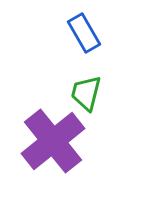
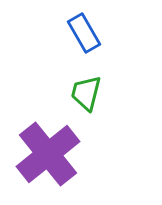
purple cross: moved 5 px left, 13 px down
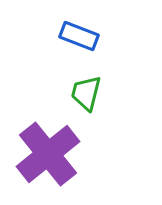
blue rectangle: moved 5 px left, 3 px down; rotated 39 degrees counterclockwise
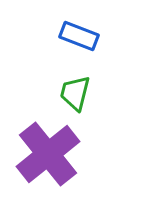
green trapezoid: moved 11 px left
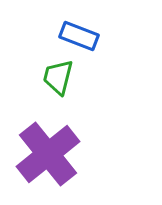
green trapezoid: moved 17 px left, 16 px up
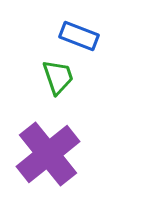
green trapezoid: rotated 147 degrees clockwise
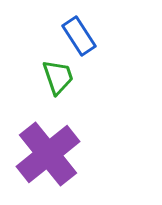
blue rectangle: rotated 36 degrees clockwise
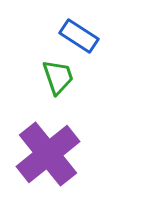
blue rectangle: rotated 24 degrees counterclockwise
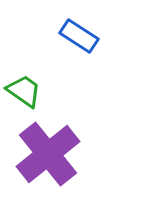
green trapezoid: moved 34 px left, 14 px down; rotated 36 degrees counterclockwise
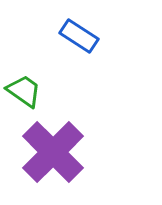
purple cross: moved 5 px right, 2 px up; rotated 6 degrees counterclockwise
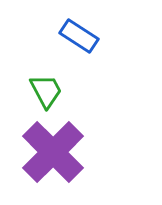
green trapezoid: moved 22 px right; rotated 27 degrees clockwise
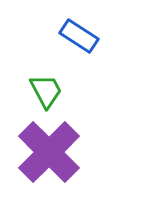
purple cross: moved 4 px left
